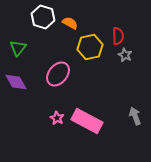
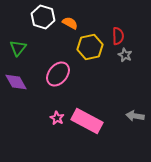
gray arrow: rotated 60 degrees counterclockwise
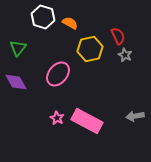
red semicircle: rotated 24 degrees counterclockwise
yellow hexagon: moved 2 px down
gray arrow: rotated 18 degrees counterclockwise
